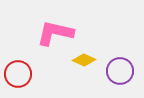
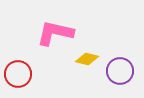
yellow diamond: moved 3 px right, 1 px up; rotated 10 degrees counterclockwise
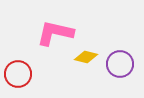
yellow diamond: moved 1 px left, 2 px up
purple circle: moved 7 px up
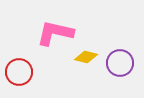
purple circle: moved 1 px up
red circle: moved 1 px right, 2 px up
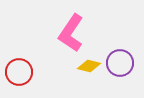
pink L-shape: moved 16 px right; rotated 69 degrees counterclockwise
yellow diamond: moved 3 px right, 9 px down
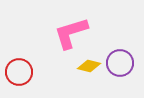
pink L-shape: rotated 39 degrees clockwise
